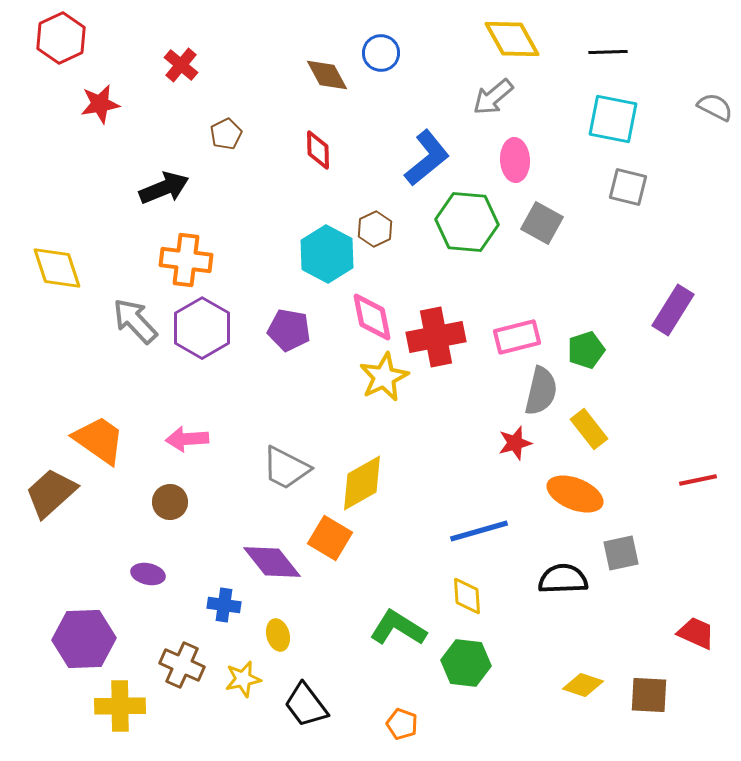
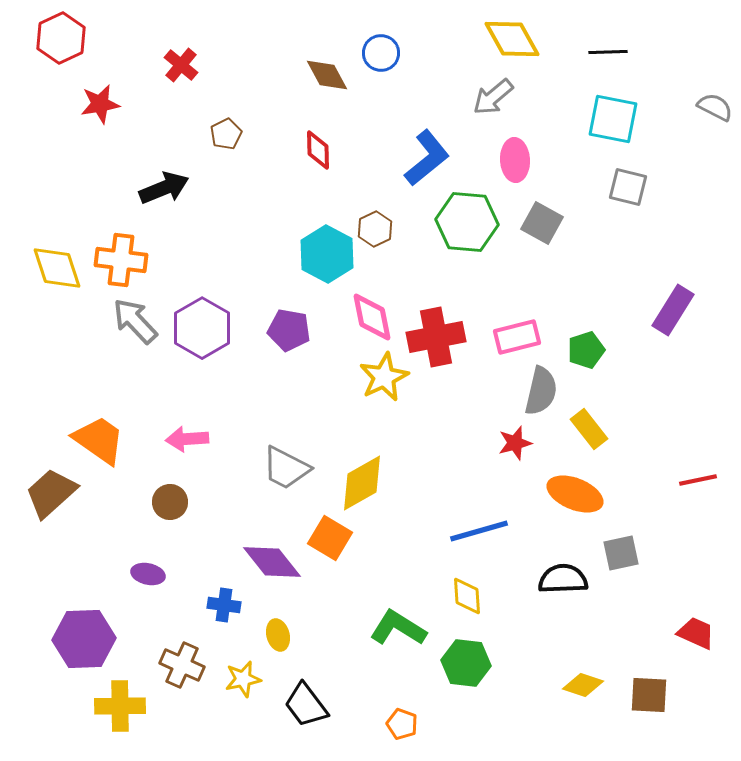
orange cross at (186, 260): moved 65 px left
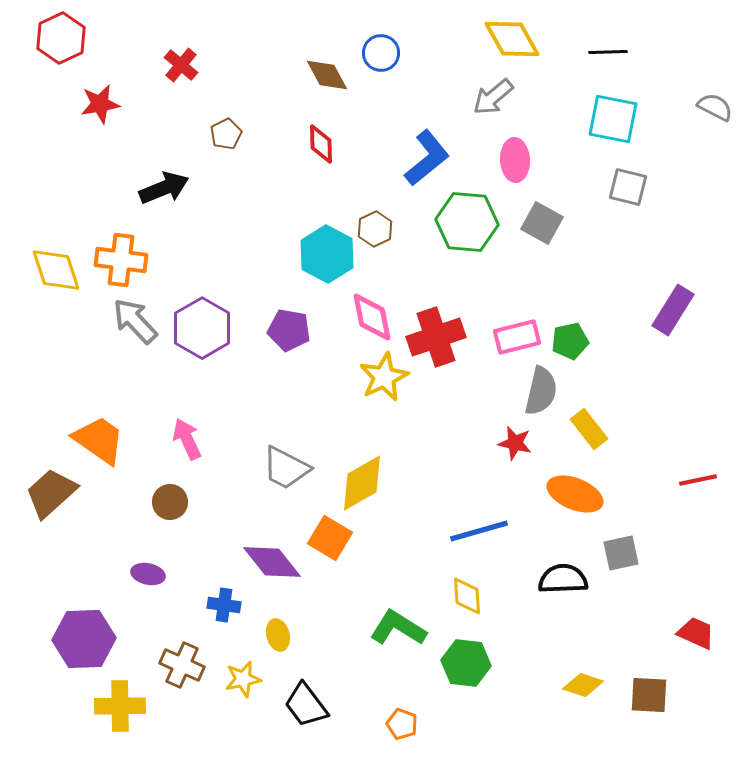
red diamond at (318, 150): moved 3 px right, 6 px up
yellow diamond at (57, 268): moved 1 px left, 2 px down
red cross at (436, 337): rotated 8 degrees counterclockwise
green pentagon at (586, 350): moved 16 px left, 9 px up; rotated 6 degrees clockwise
pink arrow at (187, 439): rotated 69 degrees clockwise
red star at (515, 443): rotated 28 degrees clockwise
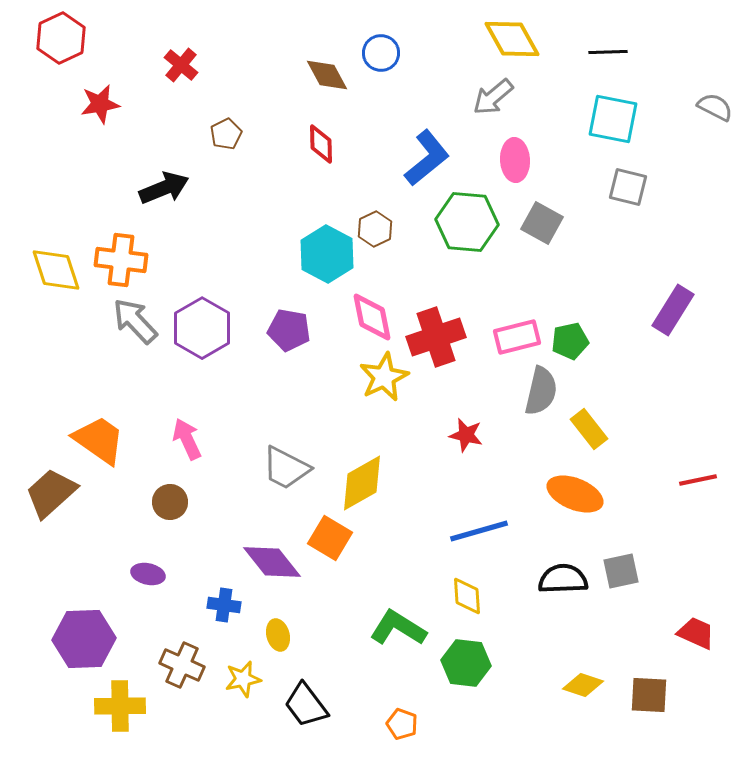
red star at (515, 443): moved 49 px left, 8 px up
gray square at (621, 553): moved 18 px down
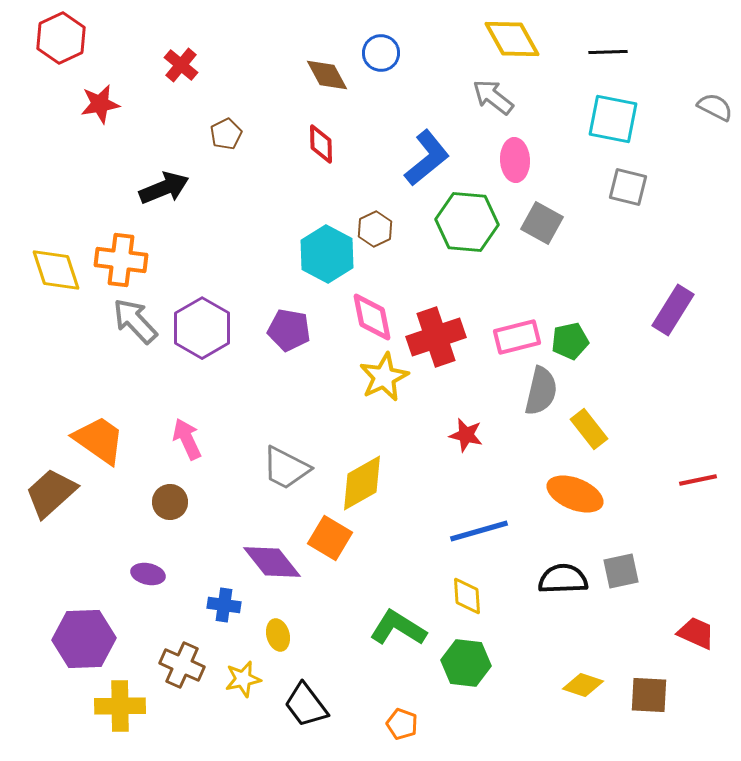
gray arrow at (493, 97): rotated 78 degrees clockwise
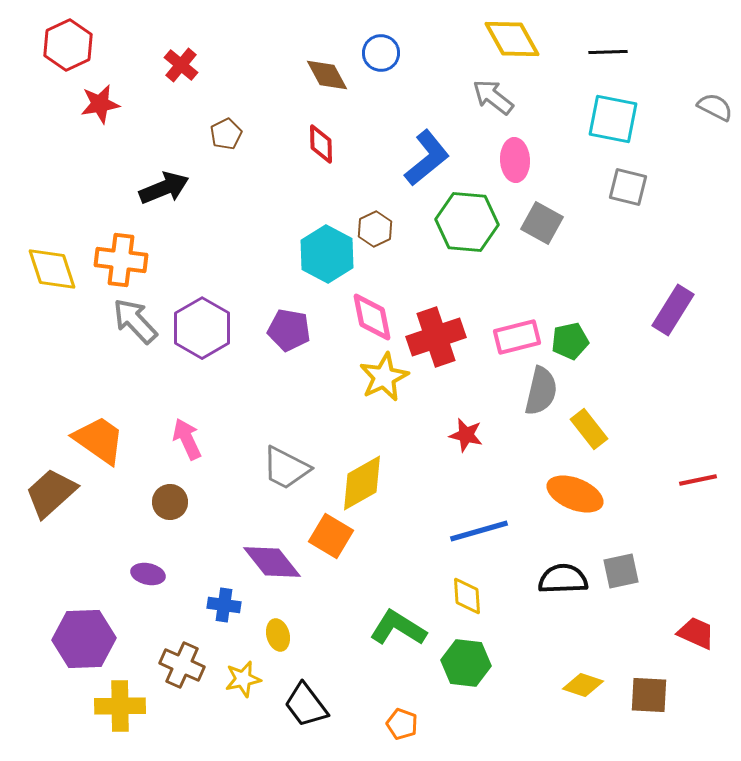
red hexagon at (61, 38): moved 7 px right, 7 px down
yellow diamond at (56, 270): moved 4 px left, 1 px up
orange square at (330, 538): moved 1 px right, 2 px up
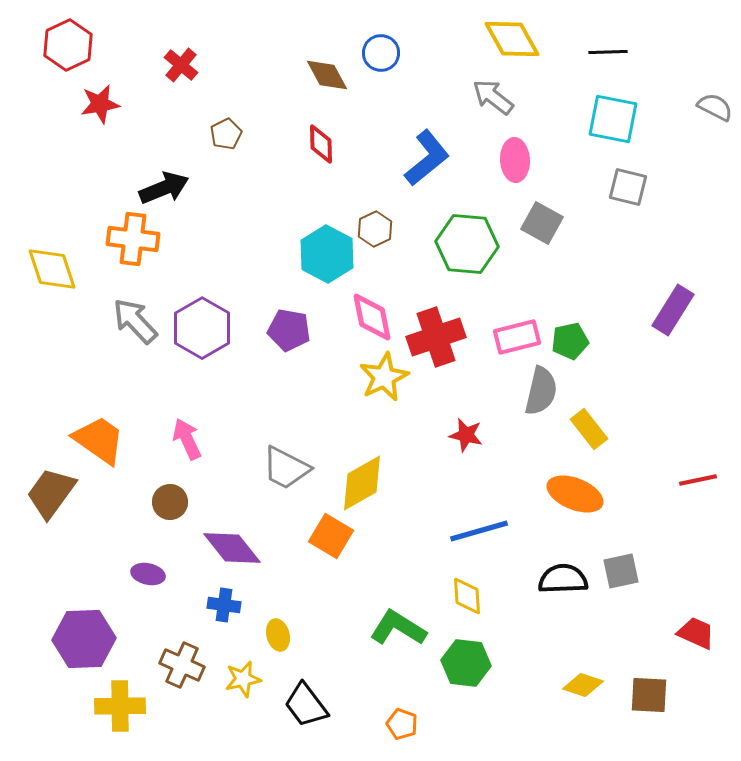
green hexagon at (467, 222): moved 22 px down
orange cross at (121, 260): moved 12 px right, 21 px up
brown trapezoid at (51, 493): rotated 12 degrees counterclockwise
purple diamond at (272, 562): moved 40 px left, 14 px up
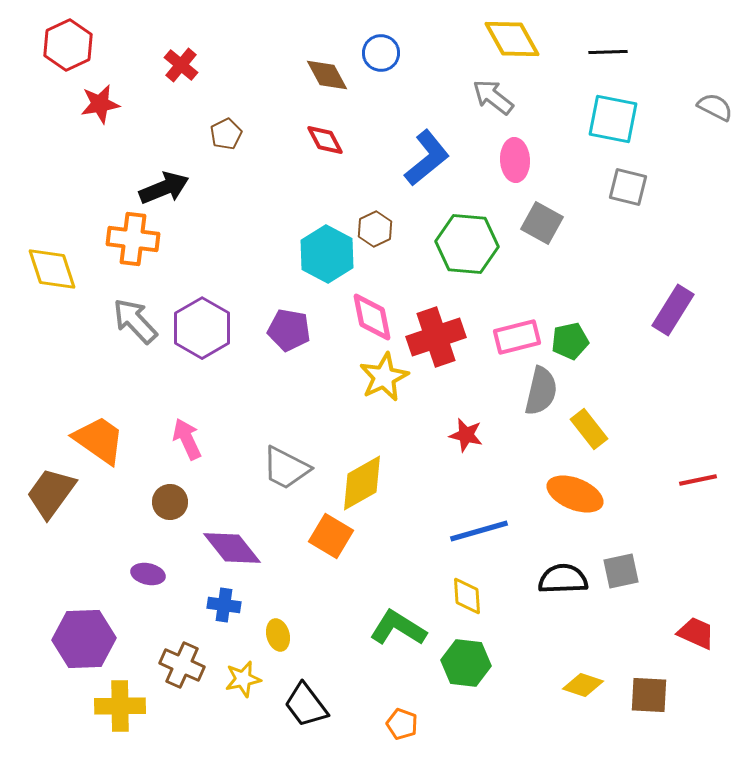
red diamond at (321, 144): moved 4 px right, 4 px up; rotated 27 degrees counterclockwise
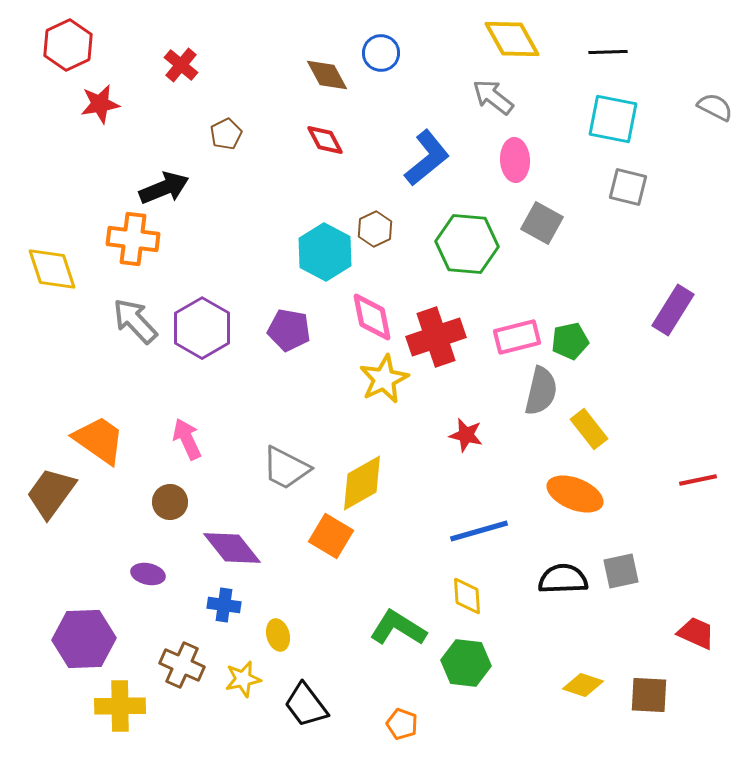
cyan hexagon at (327, 254): moved 2 px left, 2 px up
yellow star at (384, 377): moved 2 px down
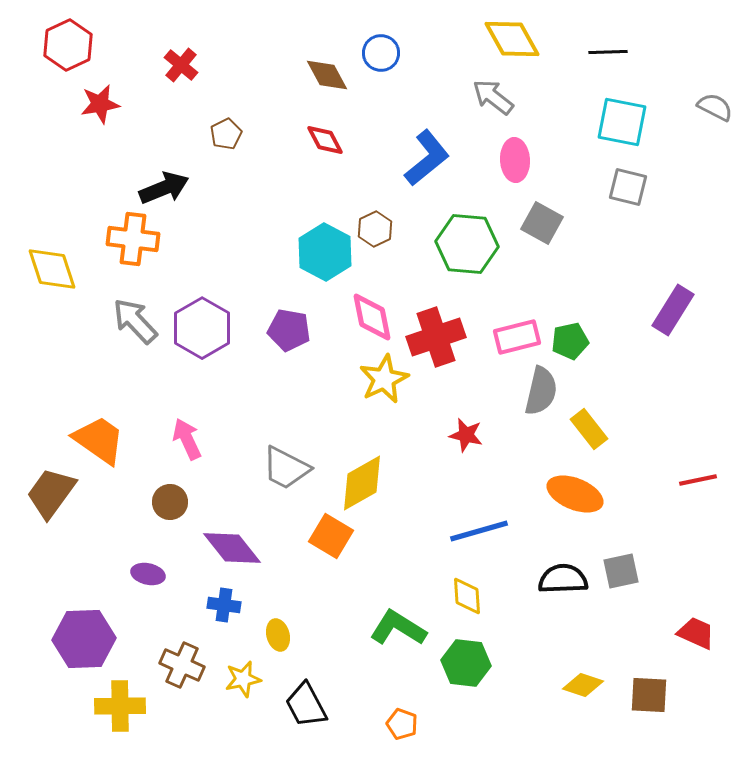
cyan square at (613, 119): moved 9 px right, 3 px down
black trapezoid at (306, 705): rotated 9 degrees clockwise
